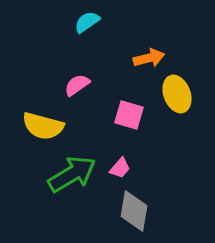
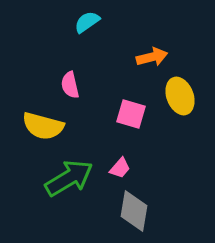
orange arrow: moved 3 px right, 1 px up
pink semicircle: moved 7 px left; rotated 68 degrees counterclockwise
yellow ellipse: moved 3 px right, 2 px down
pink square: moved 2 px right, 1 px up
green arrow: moved 3 px left, 4 px down
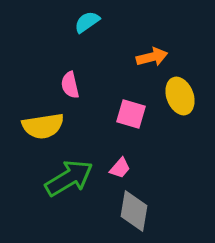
yellow semicircle: rotated 24 degrees counterclockwise
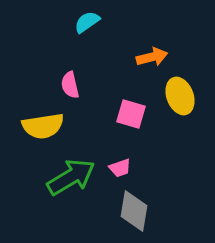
pink trapezoid: rotated 30 degrees clockwise
green arrow: moved 2 px right, 1 px up
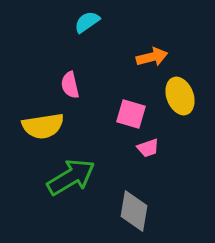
pink trapezoid: moved 28 px right, 20 px up
